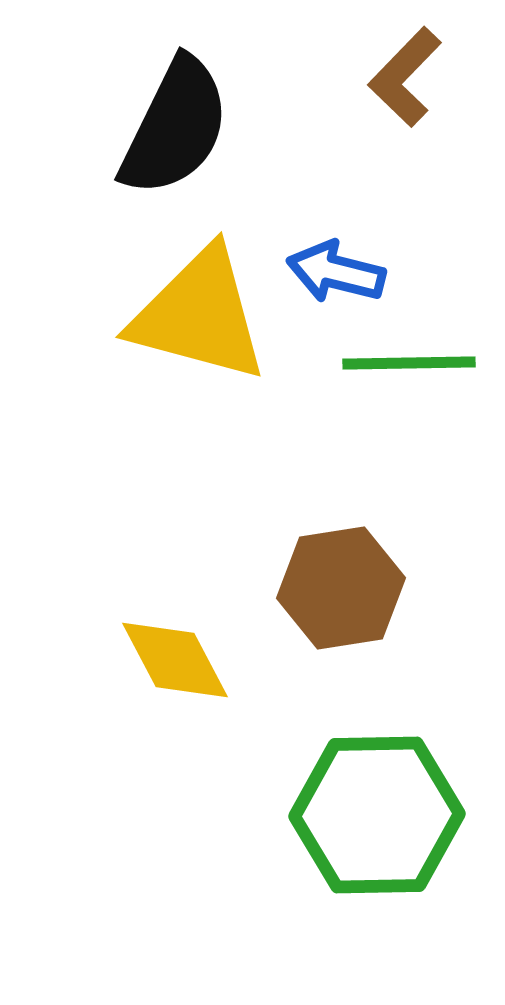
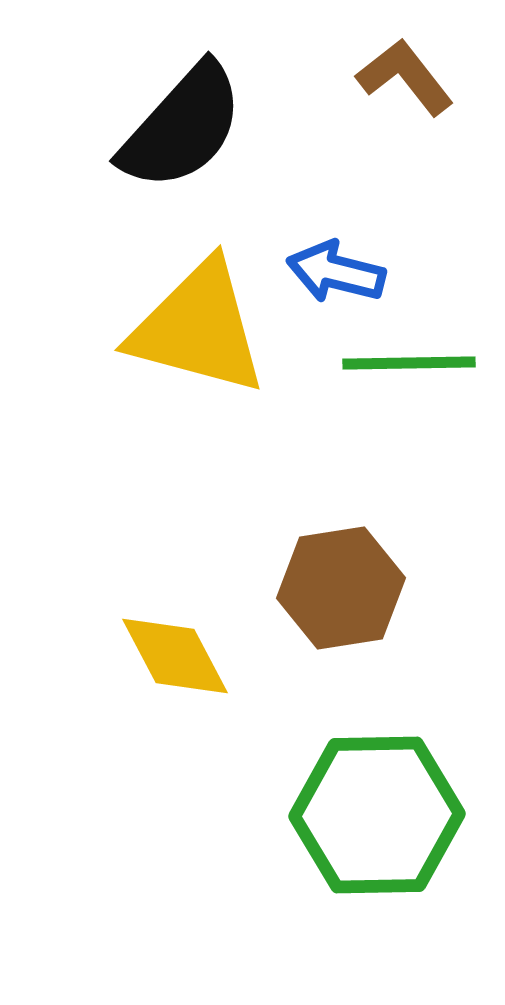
brown L-shape: rotated 98 degrees clockwise
black semicircle: moved 7 px right; rotated 16 degrees clockwise
yellow triangle: moved 1 px left, 13 px down
yellow diamond: moved 4 px up
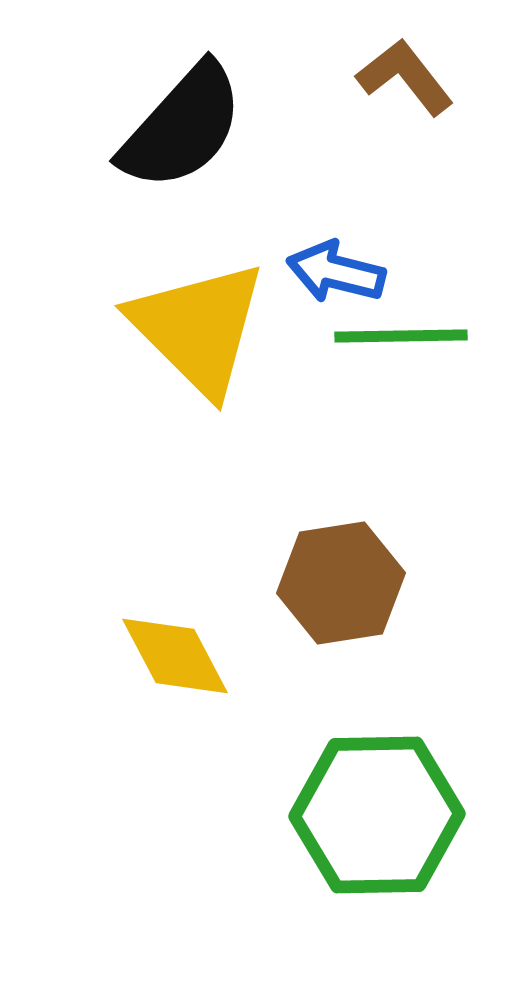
yellow triangle: rotated 30 degrees clockwise
green line: moved 8 px left, 27 px up
brown hexagon: moved 5 px up
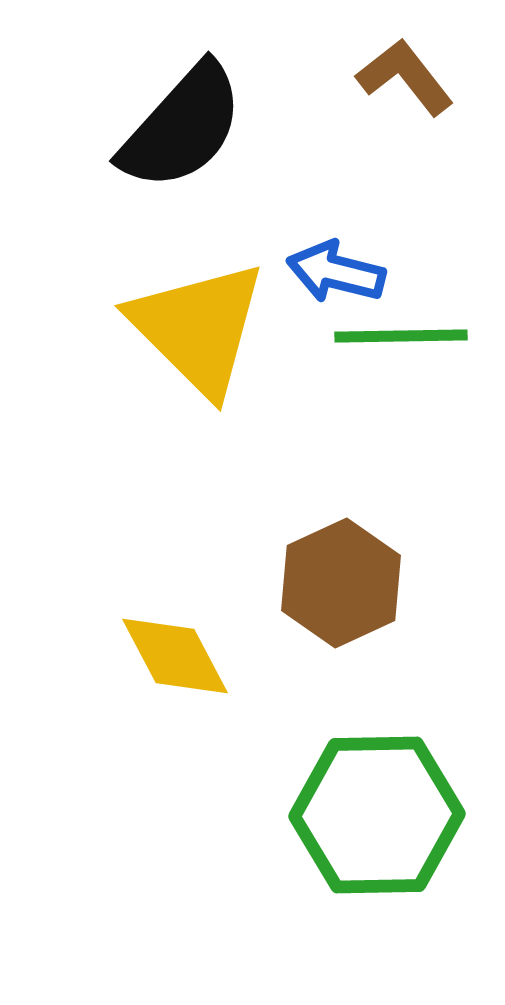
brown hexagon: rotated 16 degrees counterclockwise
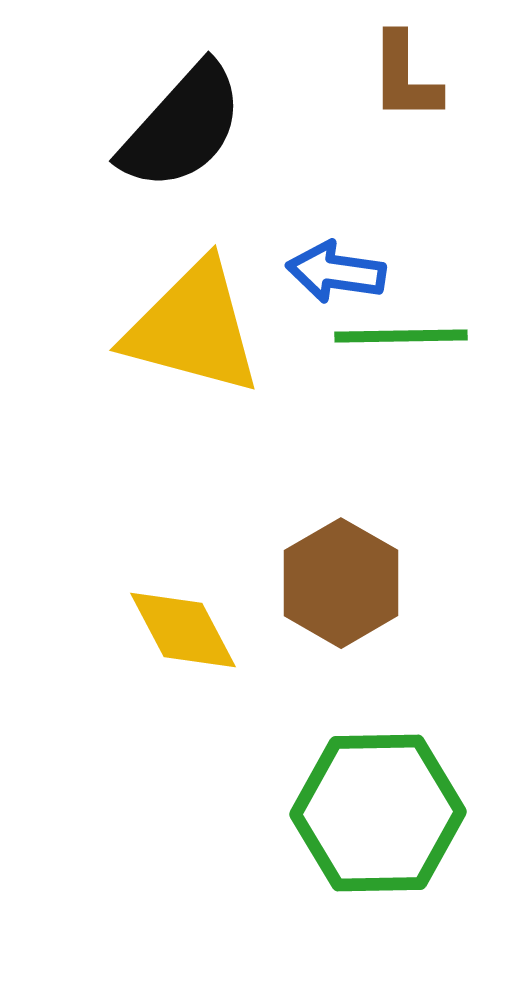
brown L-shape: rotated 142 degrees counterclockwise
blue arrow: rotated 6 degrees counterclockwise
yellow triangle: moved 5 px left; rotated 30 degrees counterclockwise
brown hexagon: rotated 5 degrees counterclockwise
yellow diamond: moved 8 px right, 26 px up
green hexagon: moved 1 px right, 2 px up
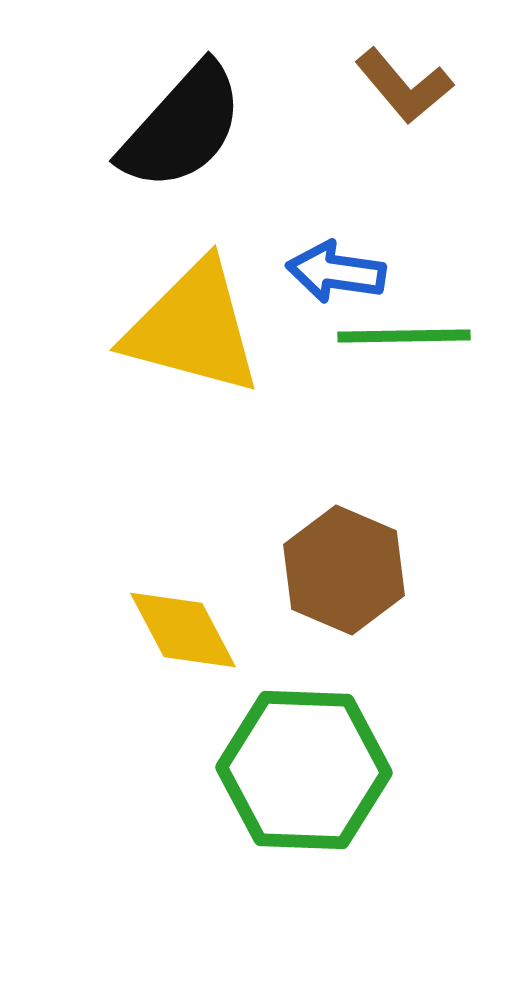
brown L-shape: moved 1 px left, 9 px down; rotated 40 degrees counterclockwise
green line: moved 3 px right
brown hexagon: moved 3 px right, 13 px up; rotated 7 degrees counterclockwise
green hexagon: moved 74 px left, 43 px up; rotated 3 degrees clockwise
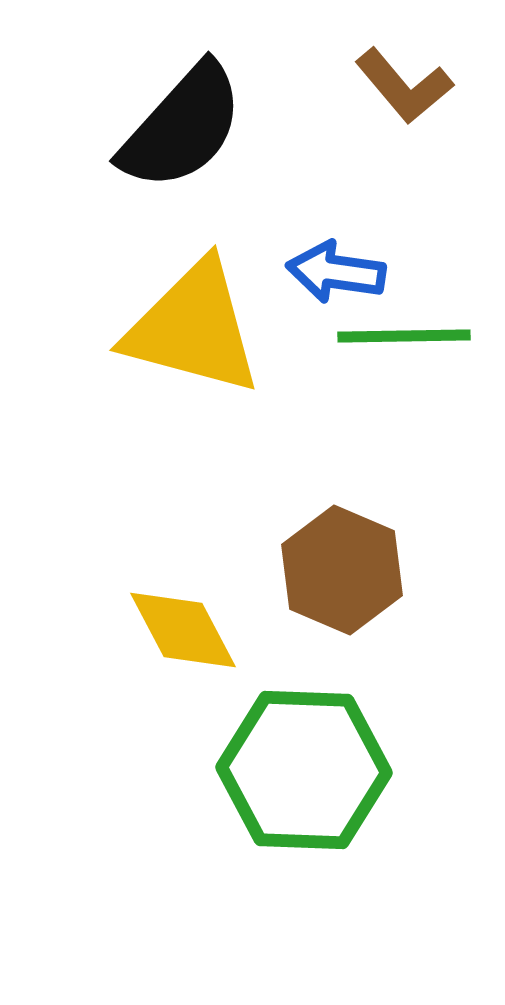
brown hexagon: moved 2 px left
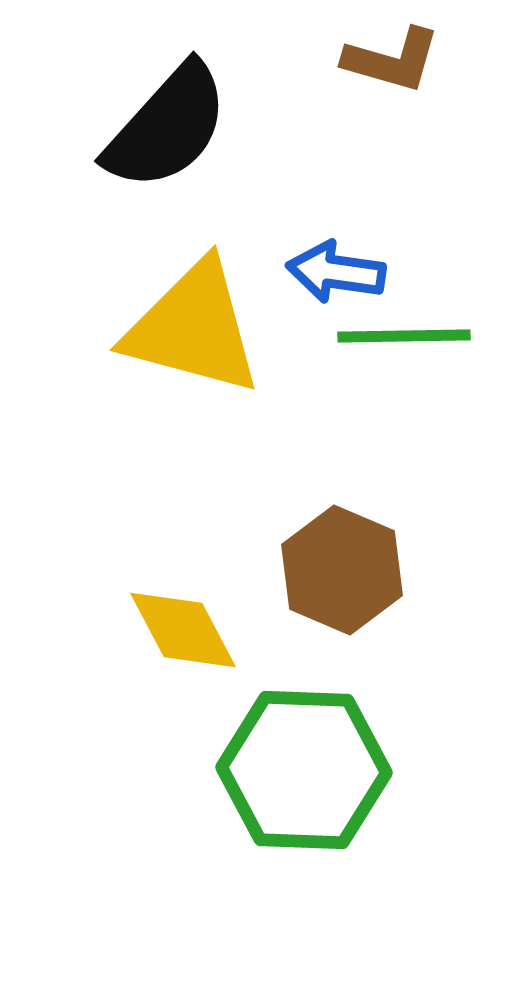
brown L-shape: moved 12 px left, 26 px up; rotated 34 degrees counterclockwise
black semicircle: moved 15 px left
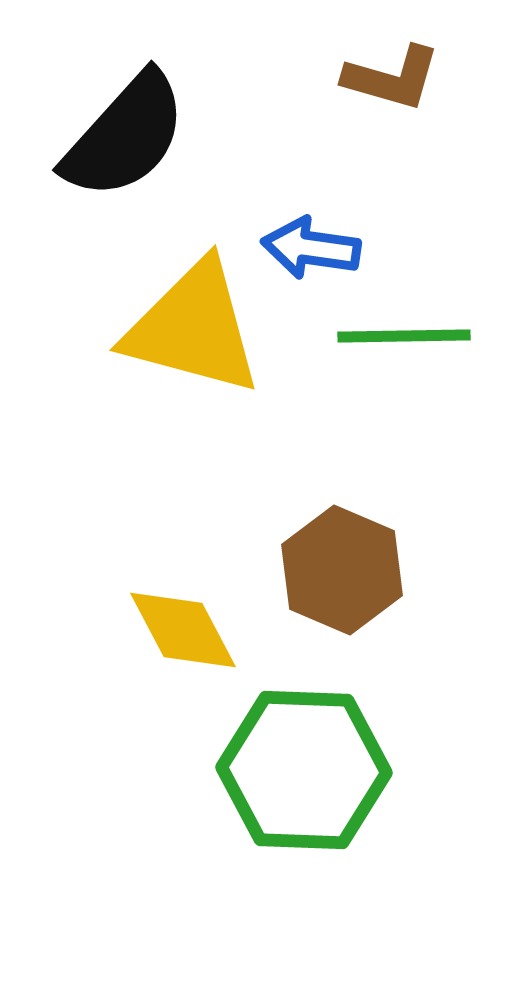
brown L-shape: moved 18 px down
black semicircle: moved 42 px left, 9 px down
blue arrow: moved 25 px left, 24 px up
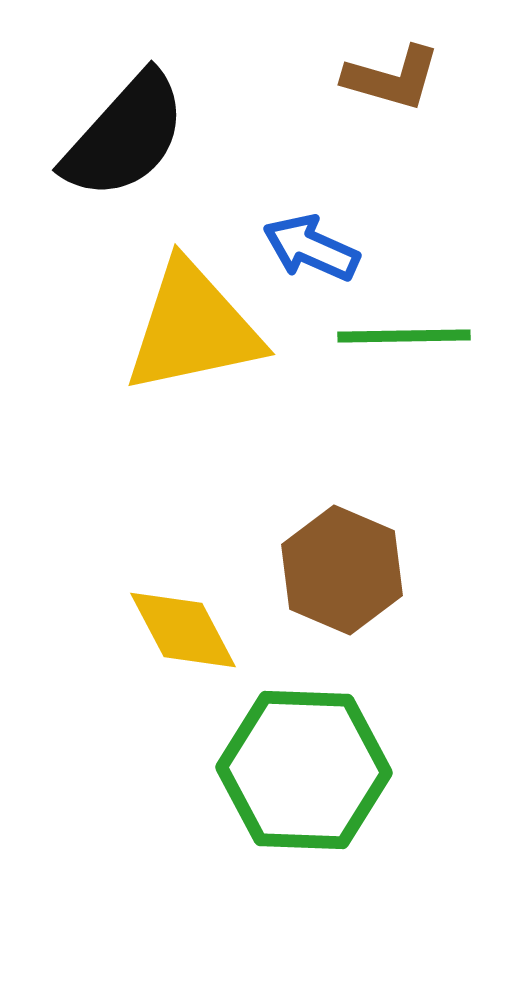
blue arrow: rotated 16 degrees clockwise
yellow triangle: rotated 27 degrees counterclockwise
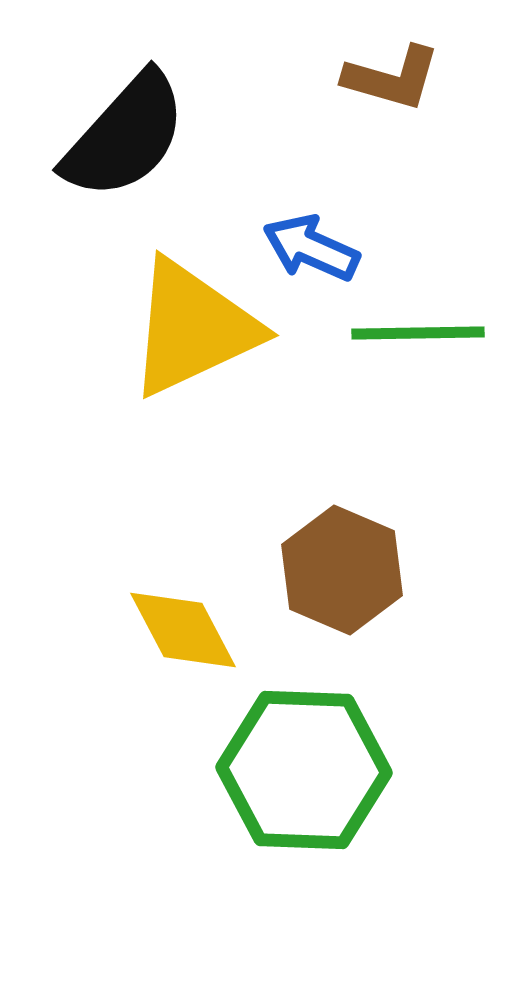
yellow triangle: rotated 13 degrees counterclockwise
green line: moved 14 px right, 3 px up
